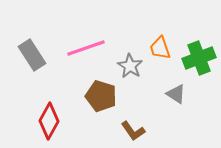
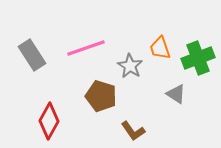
green cross: moved 1 px left
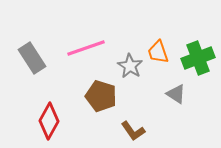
orange trapezoid: moved 2 px left, 4 px down
gray rectangle: moved 3 px down
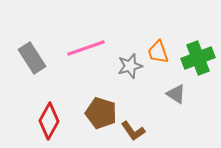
gray star: rotated 25 degrees clockwise
brown pentagon: moved 17 px down
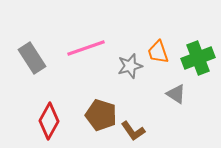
brown pentagon: moved 2 px down
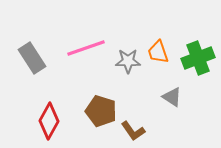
gray star: moved 2 px left, 5 px up; rotated 15 degrees clockwise
gray triangle: moved 4 px left, 3 px down
brown pentagon: moved 4 px up
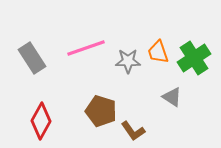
green cross: moved 4 px left; rotated 12 degrees counterclockwise
red diamond: moved 8 px left
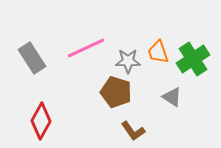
pink line: rotated 6 degrees counterclockwise
green cross: moved 1 px left, 1 px down
brown pentagon: moved 15 px right, 19 px up
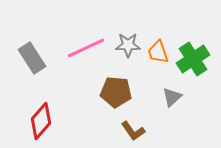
gray star: moved 16 px up
brown pentagon: rotated 12 degrees counterclockwise
gray triangle: rotated 45 degrees clockwise
red diamond: rotated 12 degrees clockwise
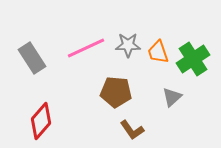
brown L-shape: moved 1 px left, 1 px up
